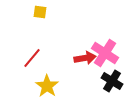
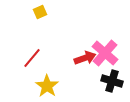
yellow square: rotated 32 degrees counterclockwise
pink cross: rotated 8 degrees clockwise
red arrow: rotated 10 degrees counterclockwise
black cross: rotated 15 degrees counterclockwise
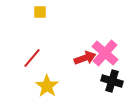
yellow square: rotated 24 degrees clockwise
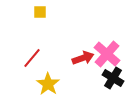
pink cross: moved 2 px right, 1 px down
red arrow: moved 2 px left
black cross: moved 1 px right, 3 px up; rotated 15 degrees clockwise
yellow star: moved 1 px right, 2 px up
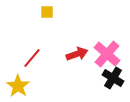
yellow square: moved 7 px right
red arrow: moved 6 px left, 4 px up
yellow star: moved 30 px left, 2 px down
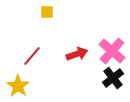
pink cross: moved 5 px right, 3 px up
red line: moved 2 px up
black cross: rotated 20 degrees clockwise
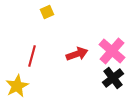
yellow square: rotated 24 degrees counterclockwise
red line: rotated 25 degrees counterclockwise
yellow star: moved 1 px left; rotated 10 degrees clockwise
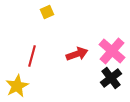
black cross: moved 2 px left
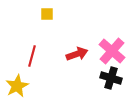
yellow square: moved 2 px down; rotated 24 degrees clockwise
black cross: rotated 35 degrees counterclockwise
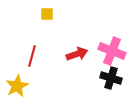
pink cross: rotated 20 degrees counterclockwise
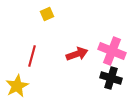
yellow square: rotated 24 degrees counterclockwise
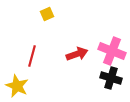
yellow star: rotated 20 degrees counterclockwise
